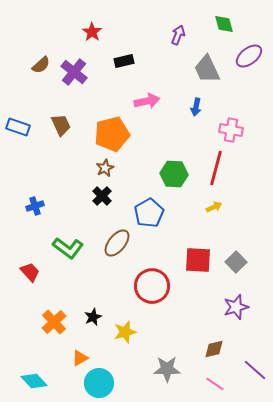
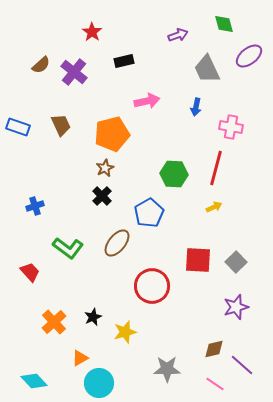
purple arrow: rotated 48 degrees clockwise
pink cross: moved 3 px up
purple line: moved 13 px left, 5 px up
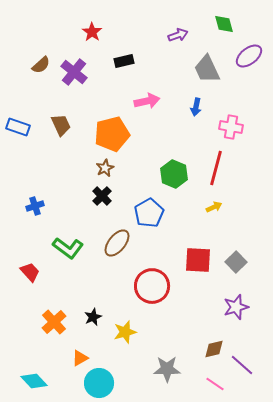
green hexagon: rotated 20 degrees clockwise
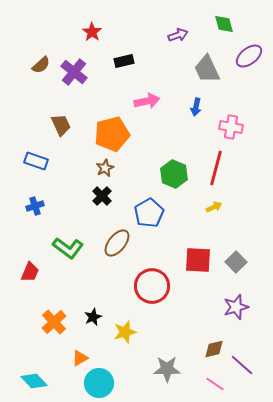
blue rectangle: moved 18 px right, 34 px down
red trapezoid: rotated 65 degrees clockwise
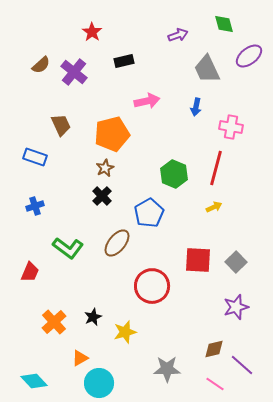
blue rectangle: moved 1 px left, 4 px up
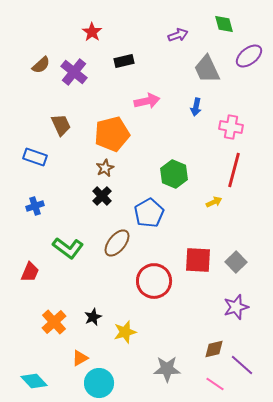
red line: moved 18 px right, 2 px down
yellow arrow: moved 5 px up
red circle: moved 2 px right, 5 px up
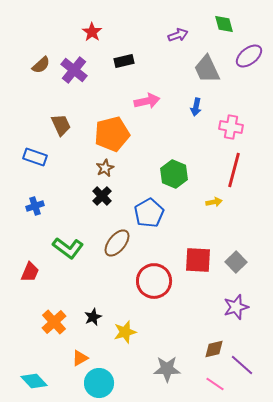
purple cross: moved 2 px up
yellow arrow: rotated 14 degrees clockwise
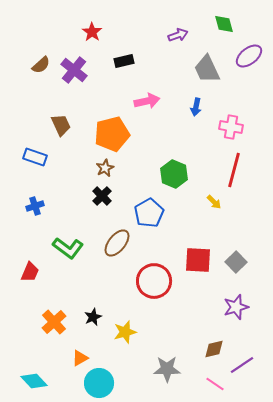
yellow arrow: rotated 56 degrees clockwise
purple line: rotated 75 degrees counterclockwise
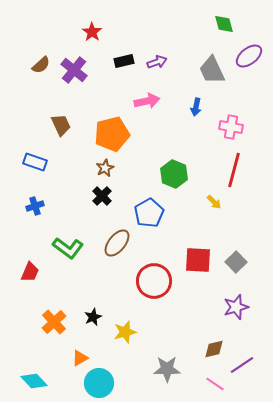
purple arrow: moved 21 px left, 27 px down
gray trapezoid: moved 5 px right, 1 px down
blue rectangle: moved 5 px down
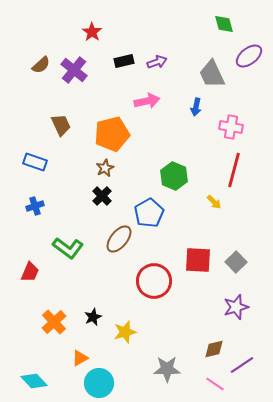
gray trapezoid: moved 4 px down
green hexagon: moved 2 px down
brown ellipse: moved 2 px right, 4 px up
